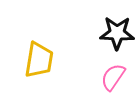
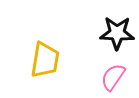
yellow trapezoid: moved 6 px right
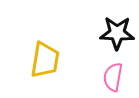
pink semicircle: rotated 24 degrees counterclockwise
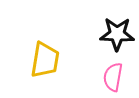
black star: moved 1 px down
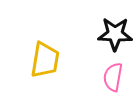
black star: moved 2 px left
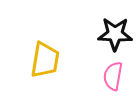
pink semicircle: moved 1 px up
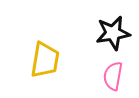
black star: moved 2 px left, 1 px up; rotated 12 degrees counterclockwise
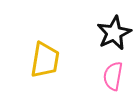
black star: moved 1 px right; rotated 16 degrees counterclockwise
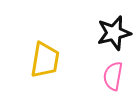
black star: rotated 12 degrees clockwise
